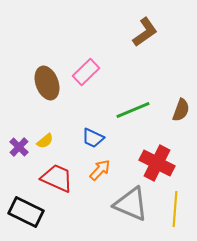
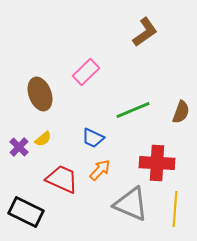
brown ellipse: moved 7 px left, 11 px down
brown semicircle: moved 2 px down
yellow semicircle: moved 2 px left, 2 px up
red cross: rotated 24 degrees counterclockwise
red trapezoid: moved 5 px right, 1 px down
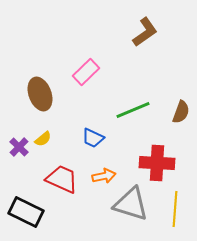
orange arrow: moved 4 px right, 6 px down; rotated 35 degrees clockwise
gray triangle: rotated 6 degrees counterclockwise
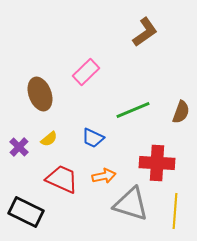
yellow semicircle: moved 6 px right
yellow line: moved 2 px down
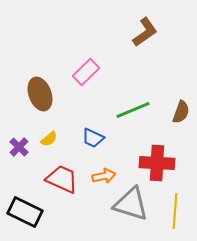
black rectangle: moved 1 px left
